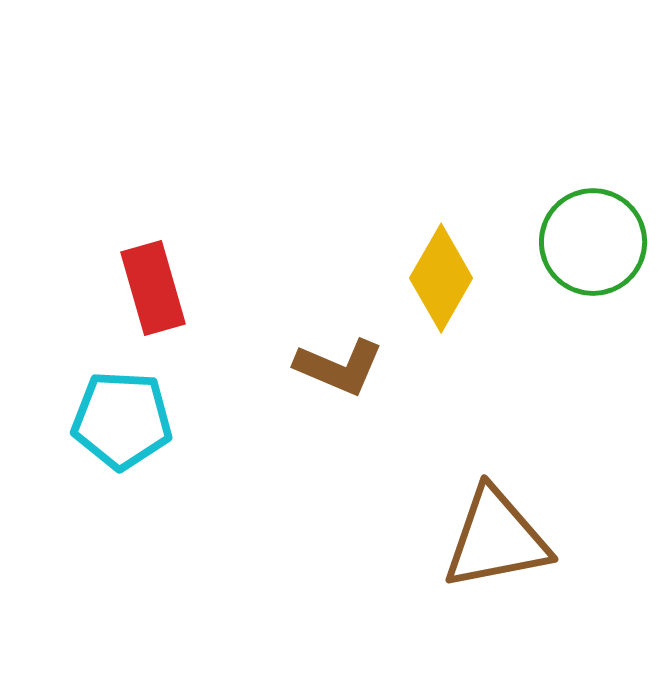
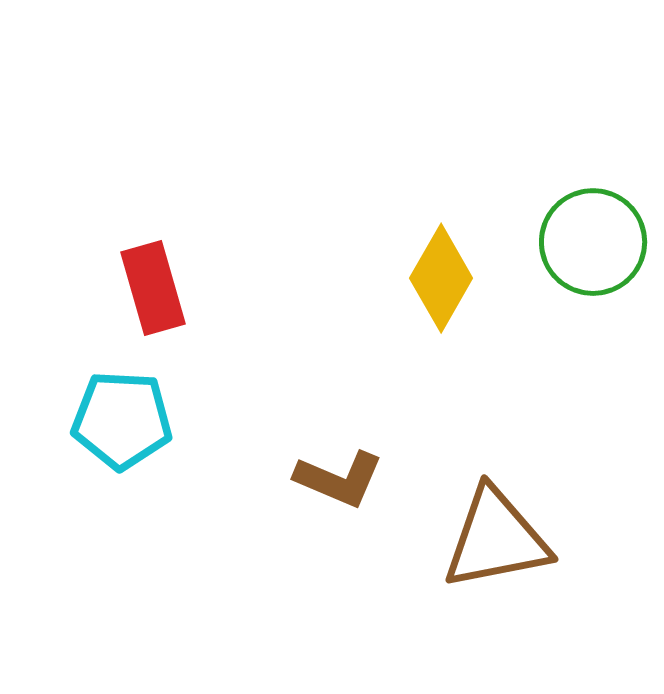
brown L-shape: moved 112 px down
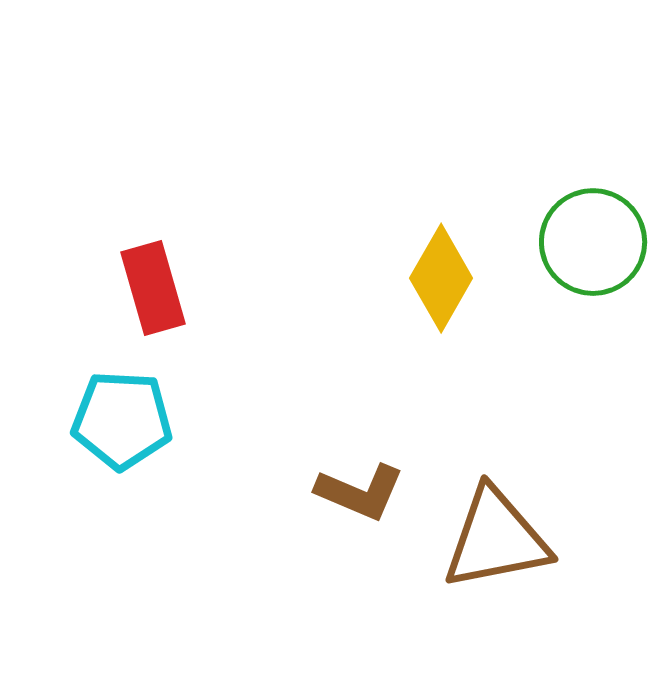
brown L-shape: moved 21 px right, 13 px down
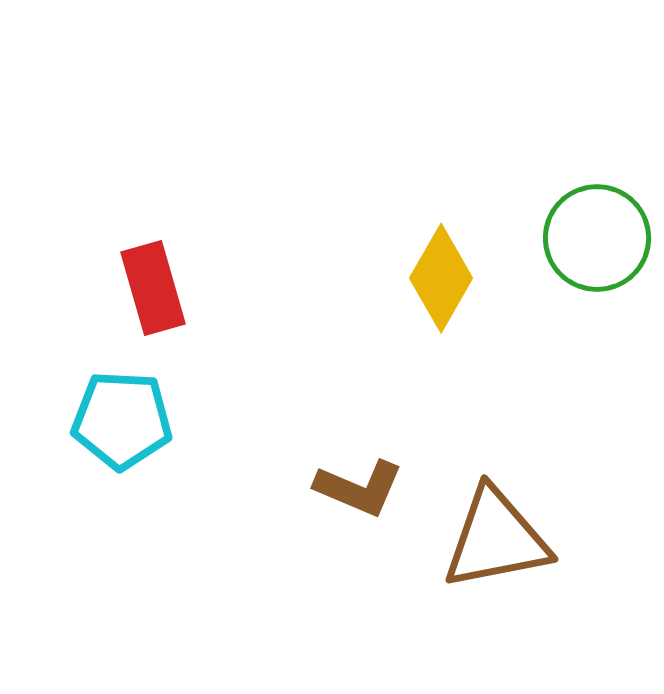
green circle: moved 4 px right, 4 px up
brown L-shape: moved 1 px left, 4 px up
